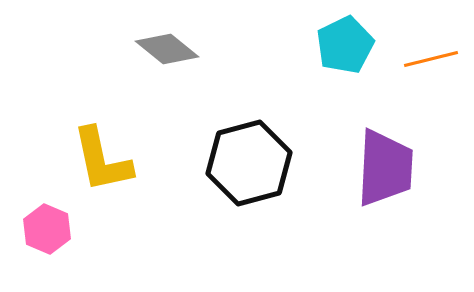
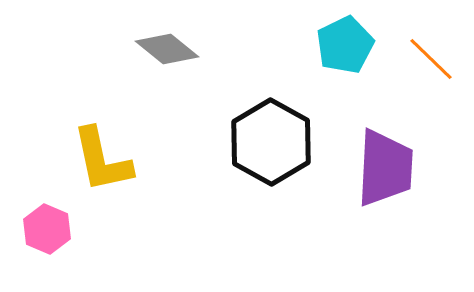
orange line: rotated 58 degrees clockwise
black hexagon: moved 22 px right, 21 px up; rotated 16 degrees counterclockwise
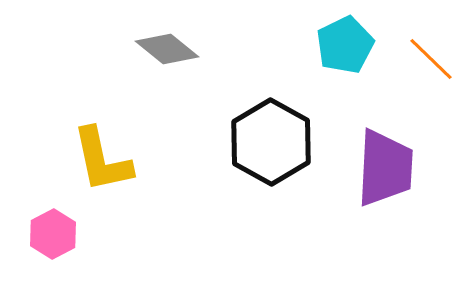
pink hexagon: moved 6 px right, 5 px down; rotated 9 degrees clockwise
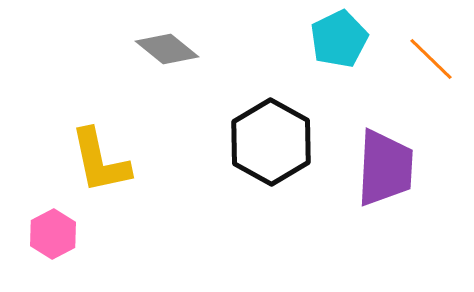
cyan pentagon: moved 6 px left, 6 px up
yellow L-shape: moved 2 px left, 1 px down
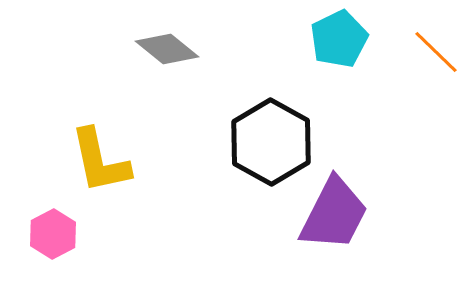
orange line: moved 5 px right, 7 px up
purple trapezoid: moved 51 px left, 46 px down; rotated 24 degrees clockwise
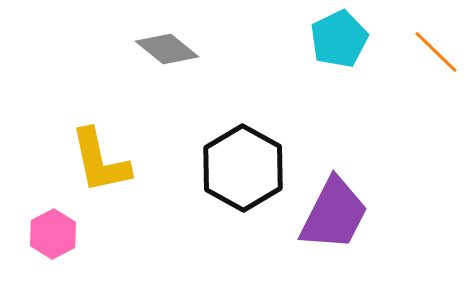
black hexagon: moved 28 px left, 26 px down
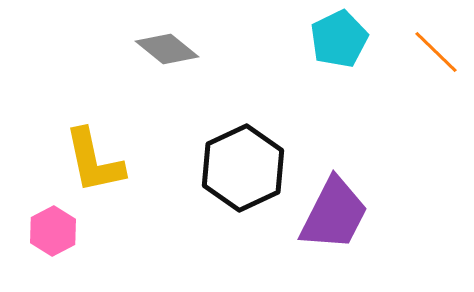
yellow L-shape: moved 6 px left
black hexagon: rotated 6 degrees clockwise
pink hexagon: moved 3 px up
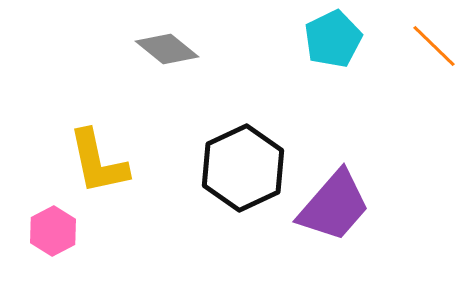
cyan pentagon: moved 6 px left
orange line: moved 2 px left, 6 px up
yellow L-shape: moved 4 px right, 1 px down
purple trapezoid: moved 8 px up; rotated 14 degrees clockwise
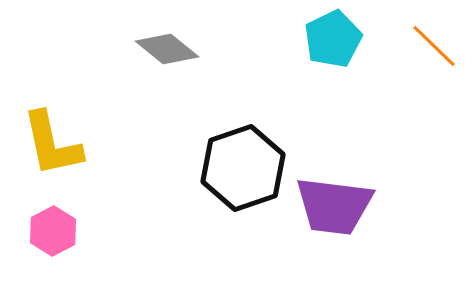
yellow L-shape: moved 46 px left, 18 px up
black hexagon: rotated 6 degrees clockwise
purple trapezoid: rotated 56 degrees clockwise
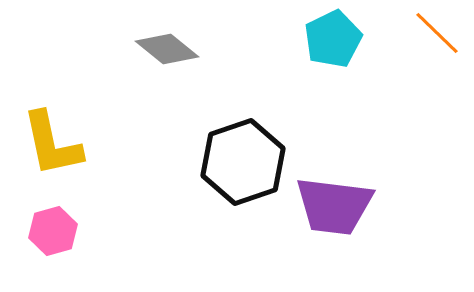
orange line: moved 3 px right, 13 px up
black hexagon: moved 6 px up
pink hexagon: rotated 12 degrees clockwise
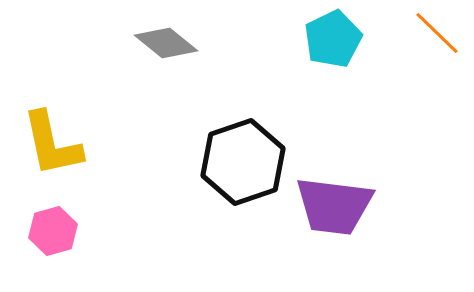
gray diamond: moved 1 px left, 6 px up
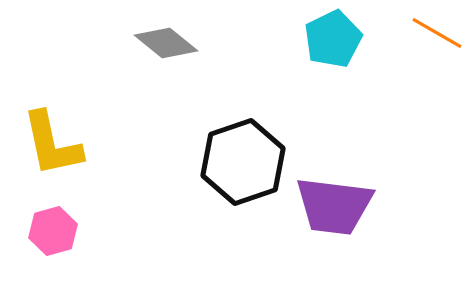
orange line: rotated 14 degrees counterclockwise
